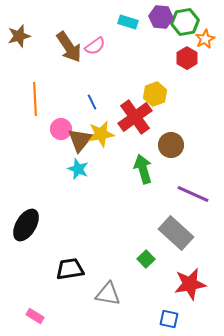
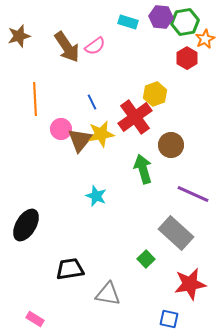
brown arrow: moved 2 px left
cyan star: moved 18 px right, 27 px down
pink rectangle: moved 3 px down
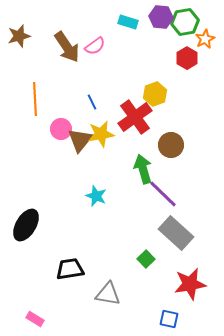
purple line: moved 30 px left; rotated 20 degrees clockwise
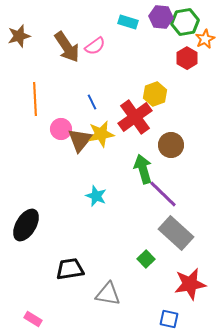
pink rectangle: moved 2 px left
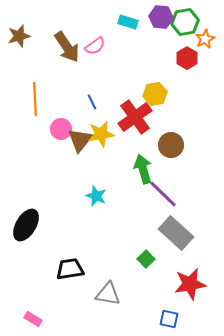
yellow hexagon: rotated 10 degrees clockwise
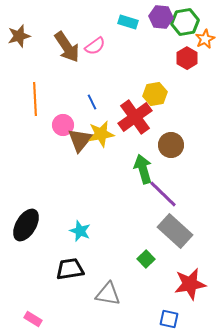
pink circle: moved 2 px right, 4 px up
cyan star: moved 16 px left, 35 px down
gray rectangle: moved 1 px left, 2 px up
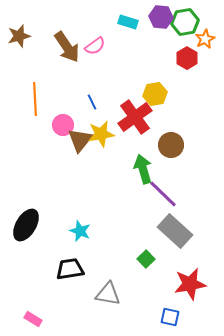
blue square: moved 1 px right, 2 px up
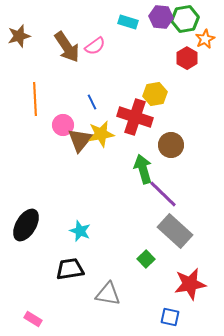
green hexagon: moved 3 px up
red cross: rotated 36 degrees counterclockwise
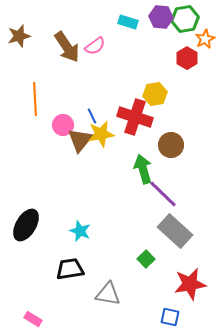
blue line: moved 14 px down
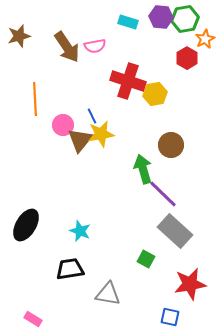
pink semicircle: rotated 25 degrees clockwise
red cross: moved 7 px left, 36 px up
green square: rotated 18 degrees counterclockwise
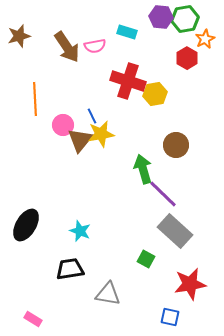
cyan rectangle: moved 1 px left, 10 px down
brown circle: moved 5 px right
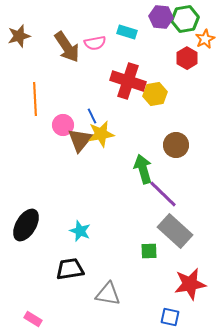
pink semicircle: moved 3 px up
green square: moved 3 px right, 8 px up; rotated 30 degrees counterclockwise
